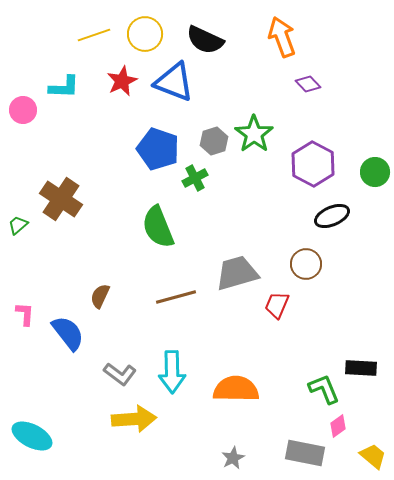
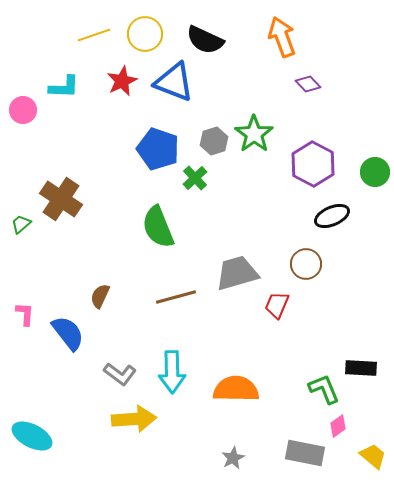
green cross: rotated 15 degrees counterclockwise
green trapezoid: moved 3 px right, 1 px up
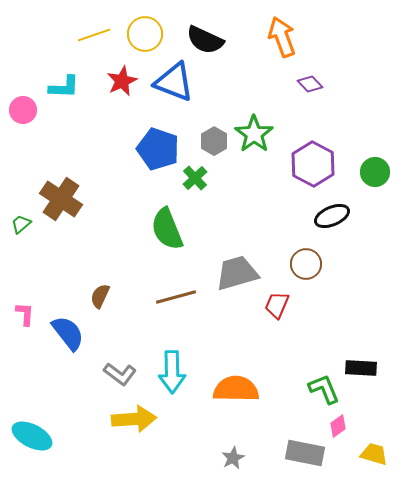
purple diamond: moved 2 px right
gray hexagon: rotated 12 degrees counterclockwise
green semicircle: moved 9 px right, 2 px down
yellow trapezoid: moved 1 px right, 2 px up; rotated 24 degrees counterclockwise
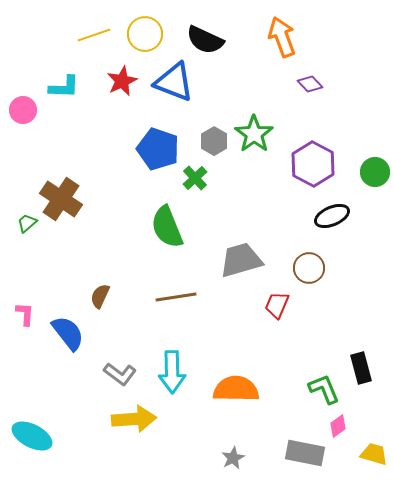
green trapezoid: moved 6 px right, 1 px up
green semicircle: moved 2 px up
brown circle: moved 3 px right, 4 px down
gray trapezoid: moved 4 px right, 13 px up
brown line: rotated 6 degrees clockwise
black rectangle: rotated 72 degrees clockwise
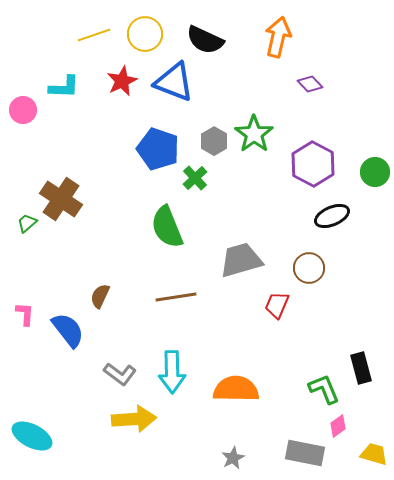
orange arrow: moved 4 px left; rotated 33 degrees clockwise
blue semicircle: moved 3 px up
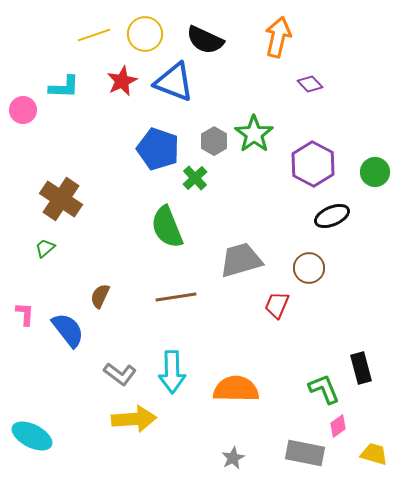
green trapezoid: moved 18 px right, 25 px down
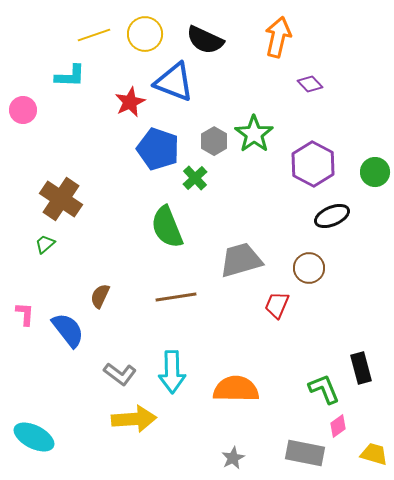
red star: moved 8 px right, 21 px down
cyan L-shape: moved 6 px right, 11 px up
green trapezoid: moved 4 px up
cyan ellipse: moved 2 px right, 1 px down
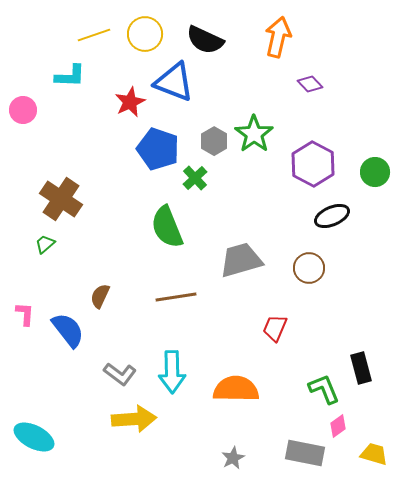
red trapezoid: moved 2 px left, 23 px down
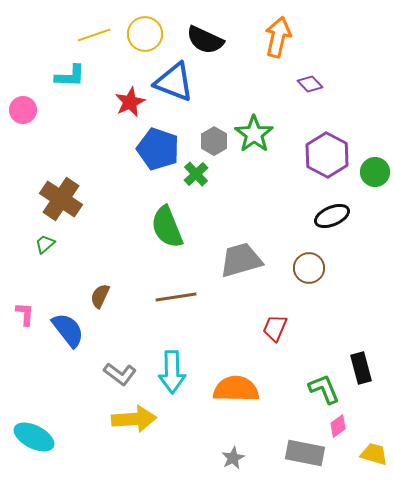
purple hexagon: moved 14 px right, 9 px up
green cross: moved 1 px right, 4 px up
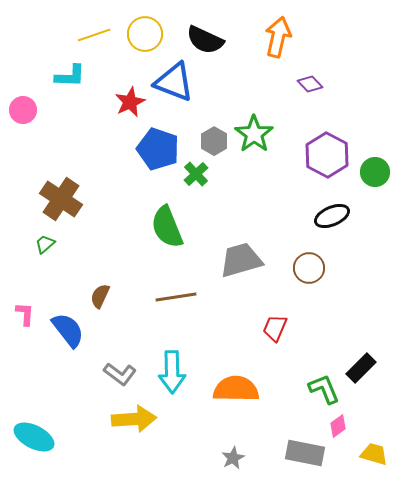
black rectangle: rotated 60 degrees clockwise
